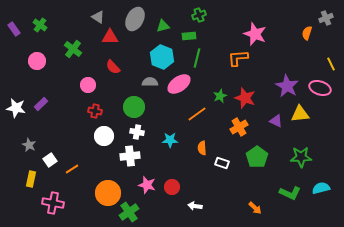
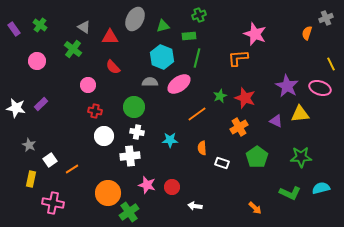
gray triangle at (98, 17): moved 14 px left, 10 px down
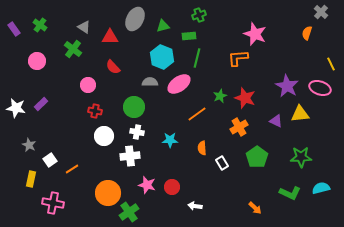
gray cross at (326, 18): moved 5 px left, 6 px up; rotated 24 degrees counterclockwise
white rectangle at (222, 163): rotated 40 degrees clockwise
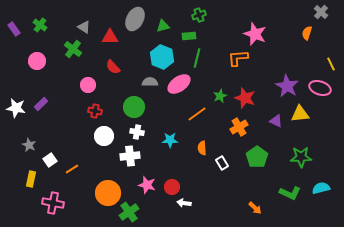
white arrow at (195, 206): moved 11 px left, 3 px up
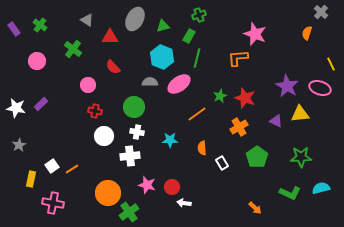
gray triangle at (84, 27): moved 3 px right, 7 px up
green rectangle at (189, 36): rotated 56 degrees counterclockwise
gray star at (29, 145): moved 10 px left; rotated 16 degrees clockwise
white square at (50, 160): moved 2 px right, 6 px down
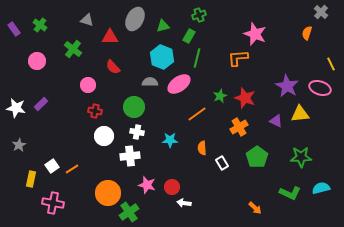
gray triangle at (87, 20): rotated 16 degrees counterclockwise
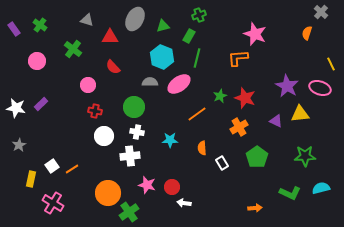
green star at (301, 157): moved 4 px right, 1 px up
pink cross at (53, 203): rotated 20 degrees clockwise
orange arrow at (255, 208): rotated 48 degrees counterclockwise
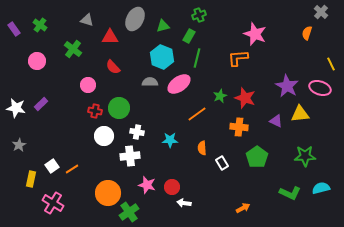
green circle at (134, 107): moved 15 px left, 1 px down
orange cross at (239, 127): rotated 36 degrees clockwise
orange arrow at (255, 208): moved 12 px left; rotated 24 degrees counterclockwise
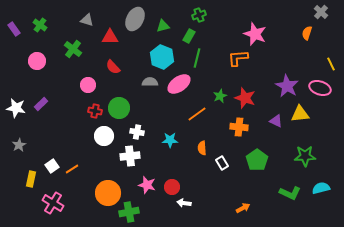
green pentagon at (257, 157): moved 3 px down
green cross at (129, 212): rotated 24 degrees clockwise
